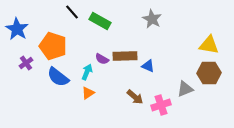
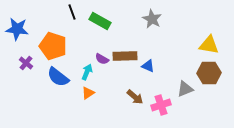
black line: rotated 21 degrees clockwise
blue star: rotated 25 degrees counterclockwise
purple cross: rotated 16 degrees counterclockwise
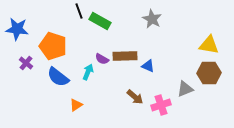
black line: moved 7 px right, 1 px up
cyan arrow: moved 1 px right
orange triangle: moved 12 px left, 12 px down
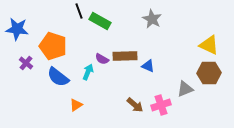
yellow triangle: rotated 15 degrees clockwise
brown arrow: moved 8 px down
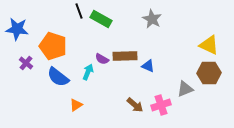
green rectangle: moved 1 px right, 2 px up
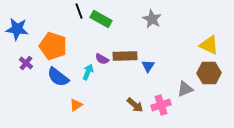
blue triangle: rotated 40 degrees clockwise
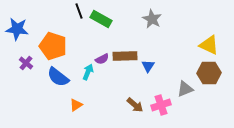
purple semicircle: rotated 56 degrees counterclockwise
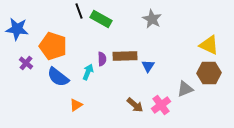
purple semicircle: rotated 64 degrees counterclockwise
pink cross: rotated 18 degrees counterclockwise
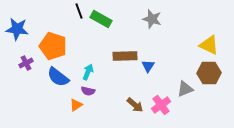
gray star: rotated 12 degrees counterclockwise
purple semicircle: moved 14 px left, 32 px down; rotated 104 degrees clockwise
purple cross: rotated 24 degrees clockwise
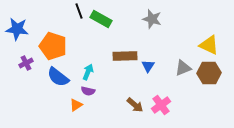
gray triangle: moved 2 px left, 21 px up
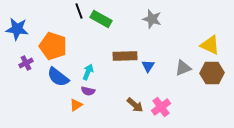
yellow triangle: moved 1 px right
brown hexagon: moved 3 px right
pink cross: moved 2 px down
